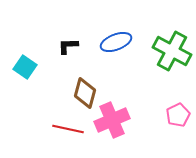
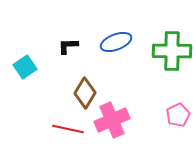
green cross: rotated 27 degrees counterclockwise
cyan square: rotated 20 degrees clockwise
brown diamond: rotated 16 degrees clockwise
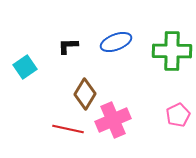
brown diamond: moved 1 px down
pink cross: moved 1 px right
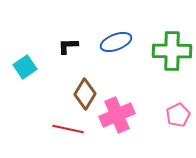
pink cross: moved 4 px right, 5 px up
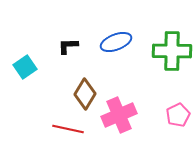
pink cross: moved 2 px right
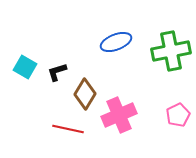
black L-shape: moved 11 px left, 26 px down; rotated 15 degrees counterclockwise
green cross: moved 1 px left; rotated 12 degrees counterclockwise
cyan square: rotated 25 degrees counterclockwise
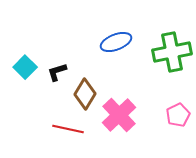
green cross: moved 1 px right, 1 px down
cyan square: rotated 15 degrees clockwise
pink cross: rotated 20 degrees counterclockwise
